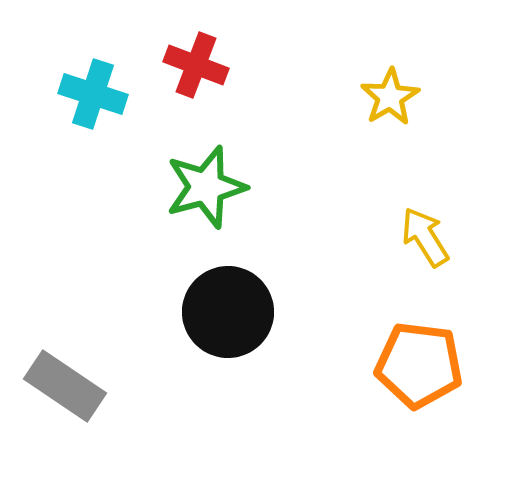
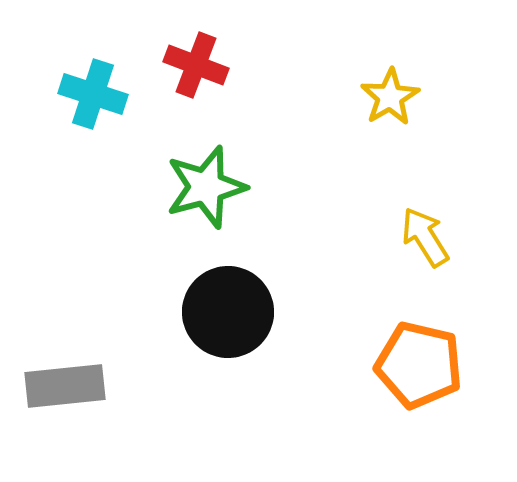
orange pentagon: rotated 6 degrees clockwise
gray rectangle: rotated 40 degrees counterclockwise
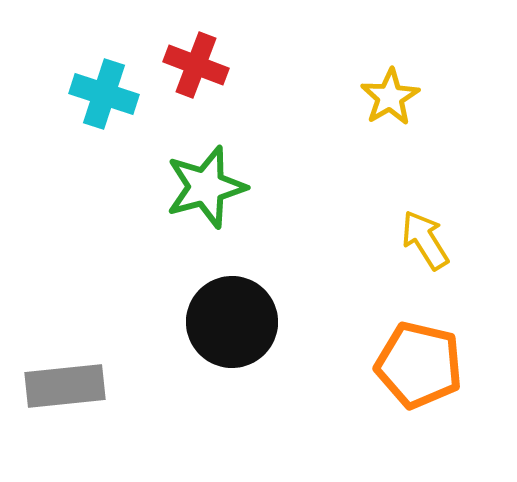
cyan cross: moved 11 px right
yellow arrow: moved 3 px down
black circle: moved 4 px right, 10 px down
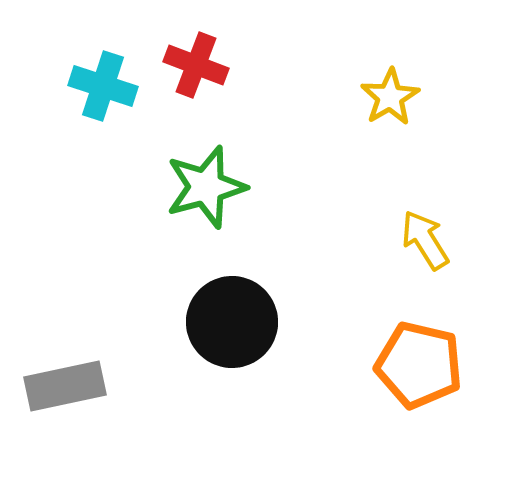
cyan cross: moved 1 px left, 8 px up
gray rectangle: rotated 6 degrees counterclockwise
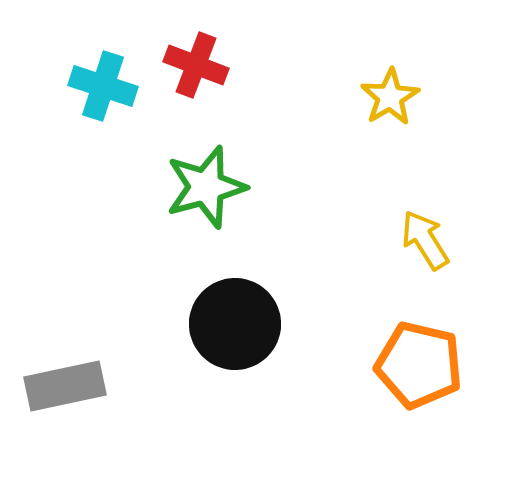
black circle: moved 3 px right, 2 px down
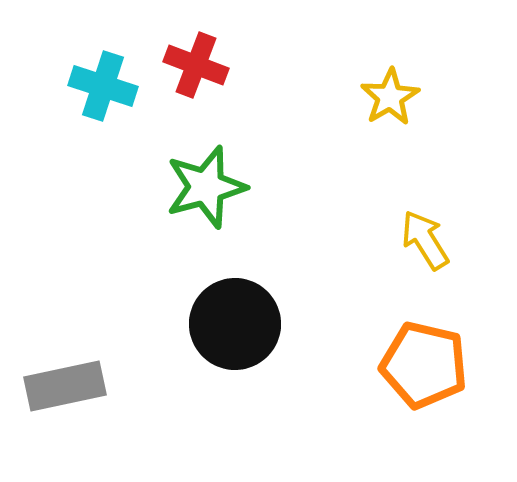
orange pentagon: moved 5 px right
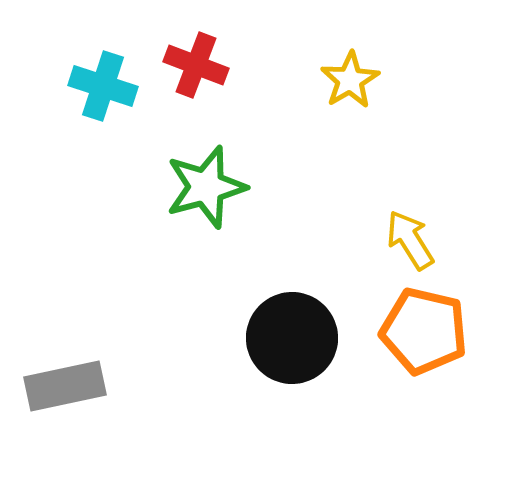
yellow star: moved 40 px left, 17 px up
yellow arrow: moved 15 px left
black circle: moved 57 px right, 14 px down
orange pentagon: moved 34 px up
